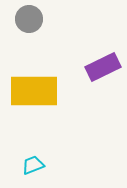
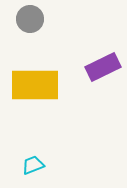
gray circle: moved 1 px right
yellow rectangle: moved 1 px right, 6 px up
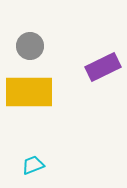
gray circle: moved 27 px down
yellow rectangle: moved 6 px left, 7 px down
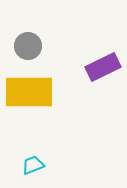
gray circle: moved 2 px left
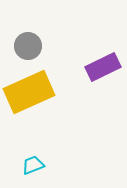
yellow rectangle: rotated 24 degrees counterclockwise
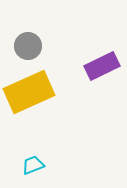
purple rectangle: moved 1 px left, 1 px up
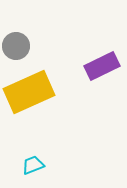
gray circle: moved 12 px left
